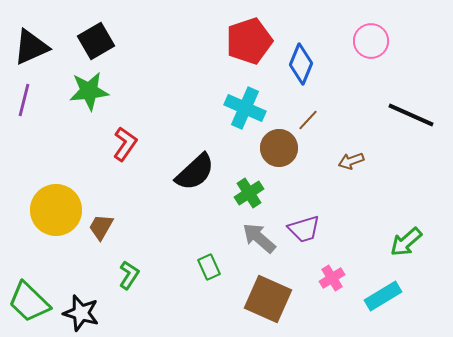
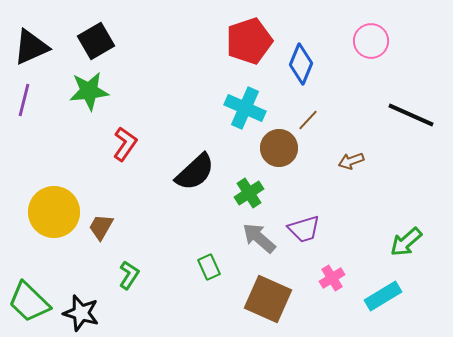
yellow circle: moved 2 px left, 2 px down
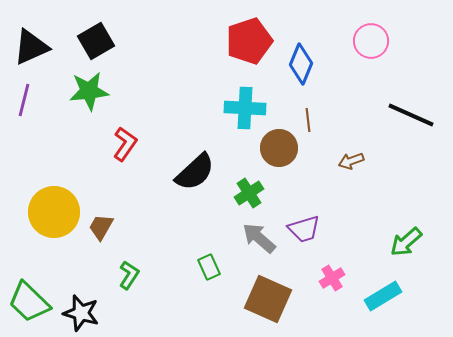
cyan cross: rotated 21 degrees counterclockwise
brown line: rotated 50 degrees counterclockwise
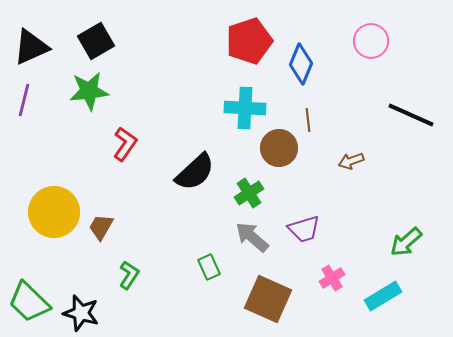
gray arrow: moved 7 px left, 1 px up
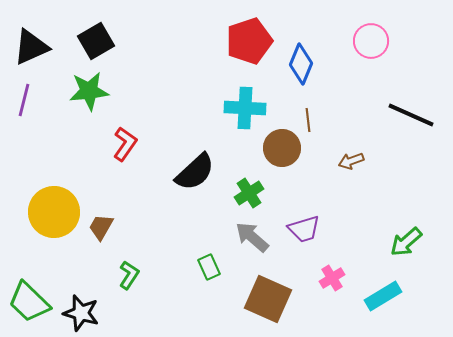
brown circle: moved 3 px right
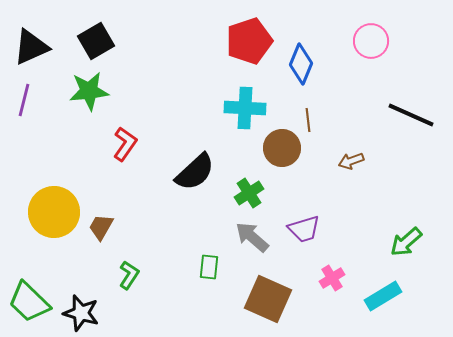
green rectangle: rotated 30 degrees clockwise
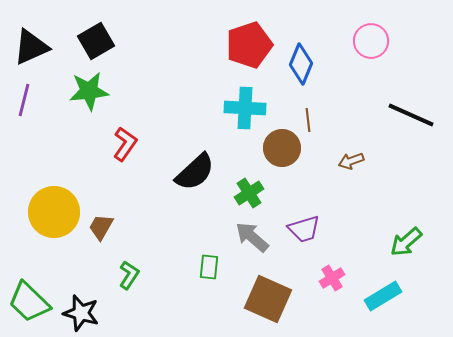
red pentagon: moved 4 px down
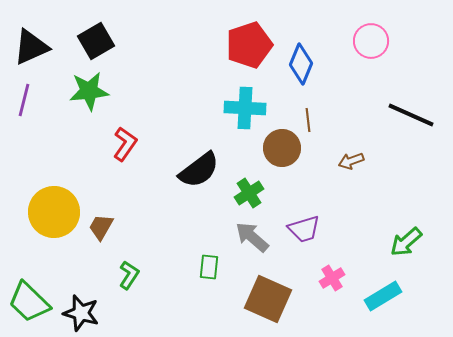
black semicircle: moved 4 px right, 2 px up; rotated 6 degrees clockwise
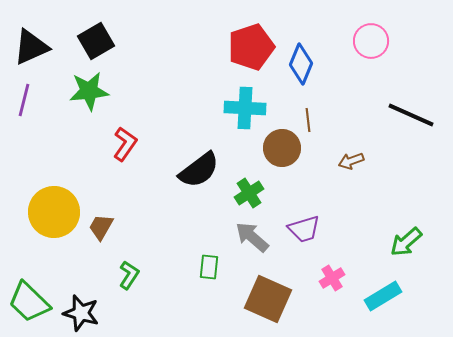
red pentagon: moved 2 px right, 2 px down
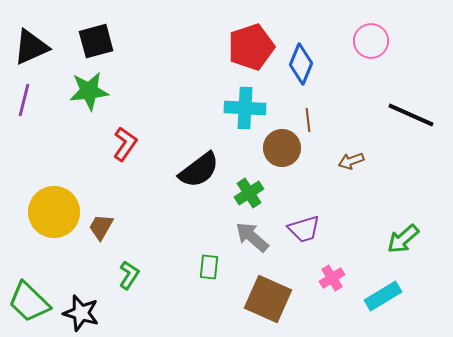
black square: rotated 15 degrees clockwise
green arrow: moved 3 px left, 3 px up
